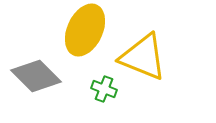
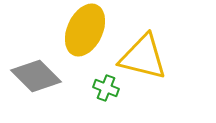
yellow triangle: rotated 8 degrees counterclockwise
green cross: moved 2 px right, 1 px up
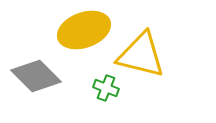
yellow ellipse: moved 1 px left; rotated 45 degrees clockwise
yellow triangle: moved 2 px left, 2 px up
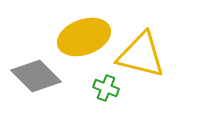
yellow ellipse: moved 7 px down
